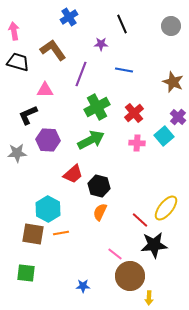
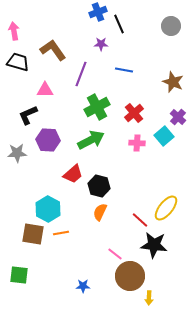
blue cross: moved 29 px right, 5 px up; rotated 12 degrees clockwise
black line: moved 3 px left
black star: rotated 12 degrees clockwise
green square: moved 7 px left, 2 px down
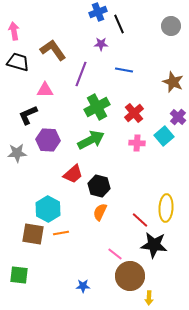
yellow ellipse: rotated 36 degrees counterclockwise
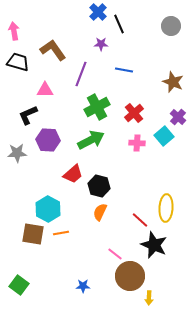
blue cross: rotated 24 degrees counterclockwise
black star: rotated 16 degrees clockwise
green square: moved 10 px down; rotated 30 degrees clockwise
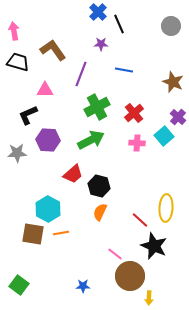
black star: moved 1 px down
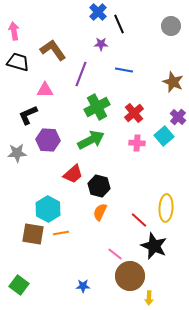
red line: moved 1 px left
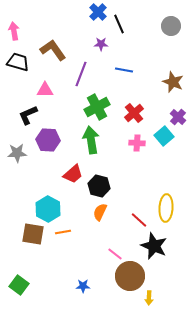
green arrow: rotated 72 degrees counterclockwise
orange line: moved 2 px right, 1 px up
